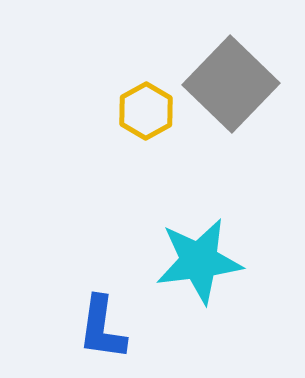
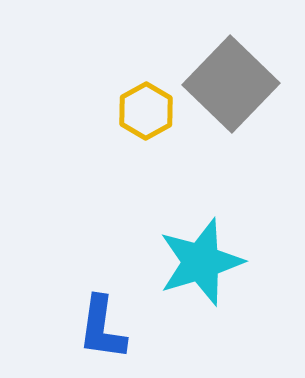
cyan star: moved 2 px right, 1 px down; rotated 10 degrees counterclockwise
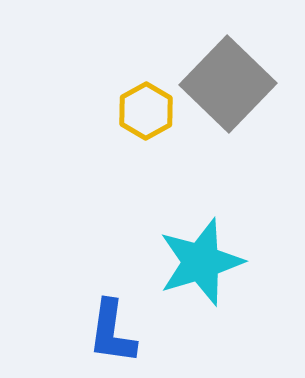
gray square: moved 3 px left
blue L-shape: moved 10 px right, 4 px down
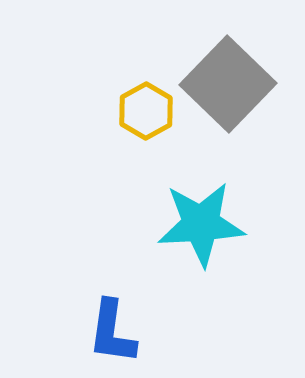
cyan star: moved 38 px up; rotated 14 degrees clockwise
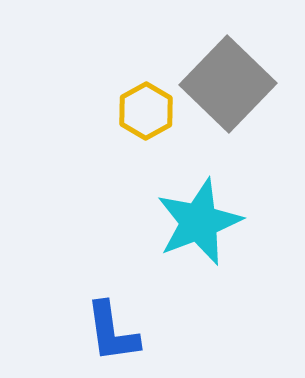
cyan star: moved 2 px left, 2 px up; rotated 18 degrees counterclockwise
blue L-shape: rotated 16 degrees counterclockwise
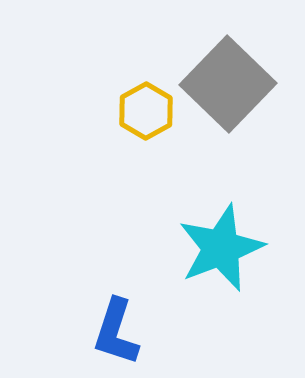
cyan star: moved 22 px right, 26 px down
blue L-shape: moved 4 px right; rotated 26 degrees clockwise
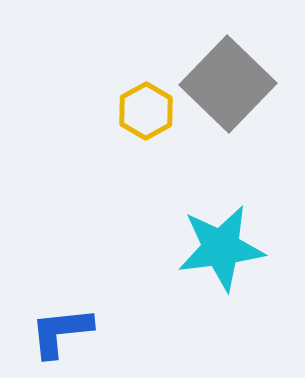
cyan star: rotated 14 degrees clockwise
blue L-shape: moved 55 px left; rotated 66 degrees clockwise
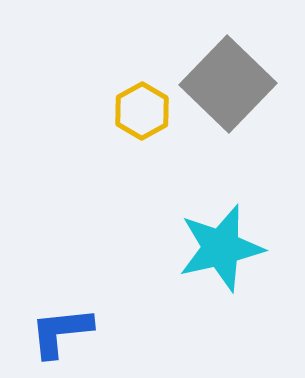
yellow hexagon: moved 4 px left
cyan star: rotated 6 degrees counterclockwise
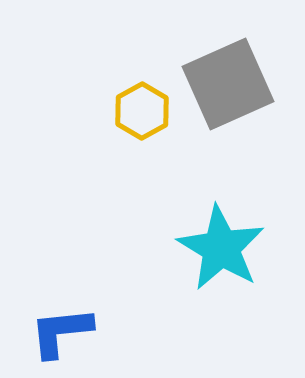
gray square: rotated 22 degrees clockwise
cyan star: rotated 28 degrees counterclockwise
